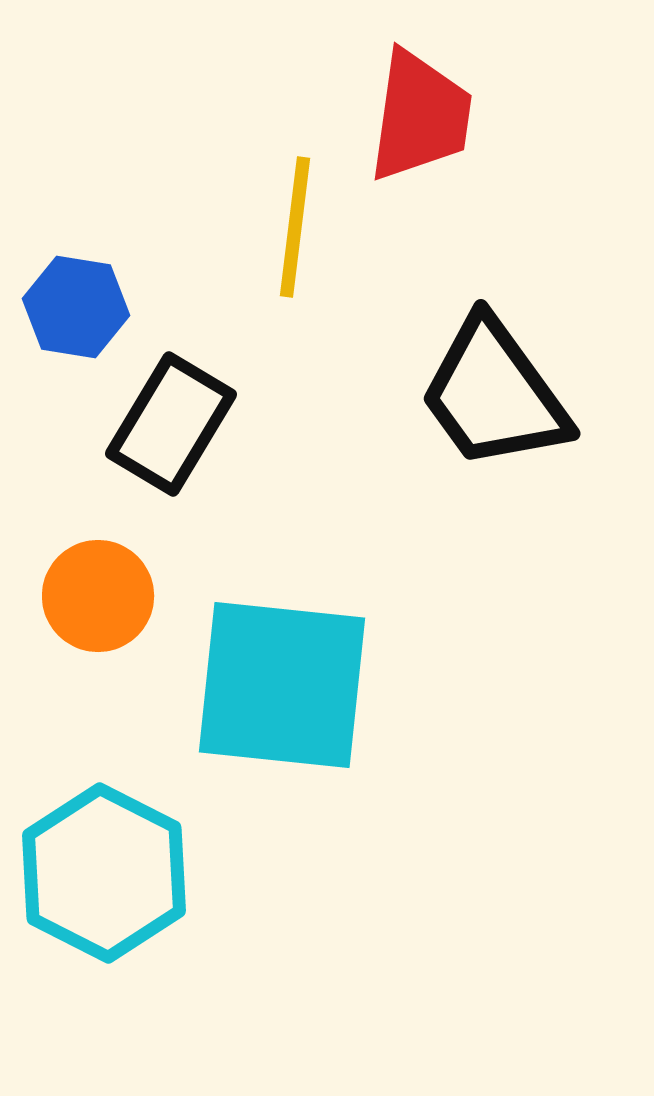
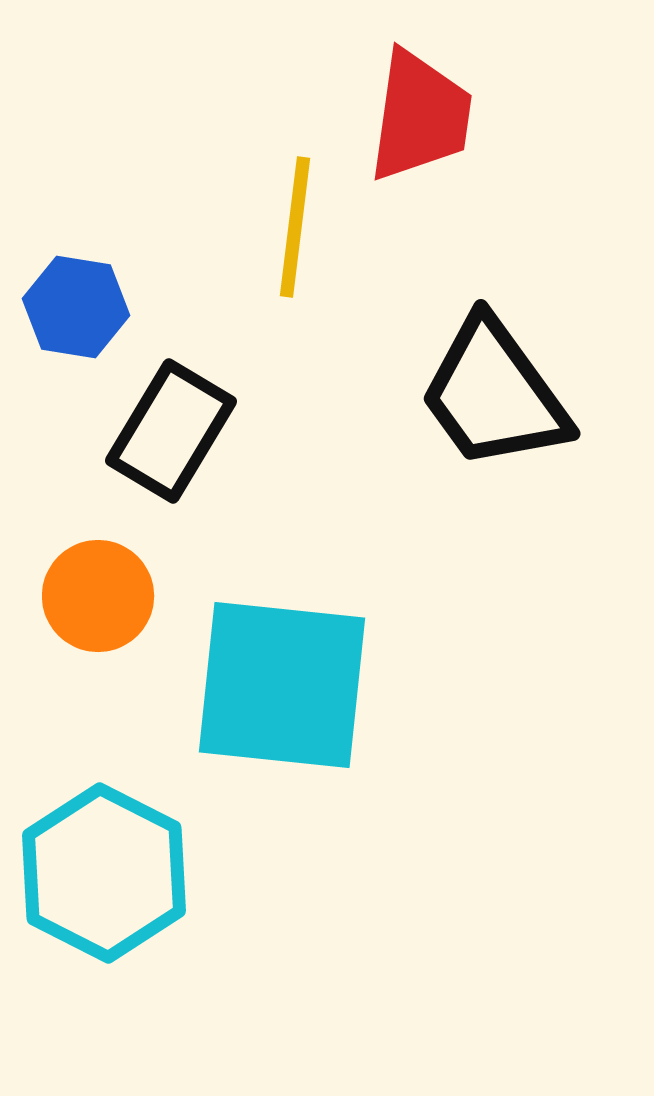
black rectangle: moved 7 px down
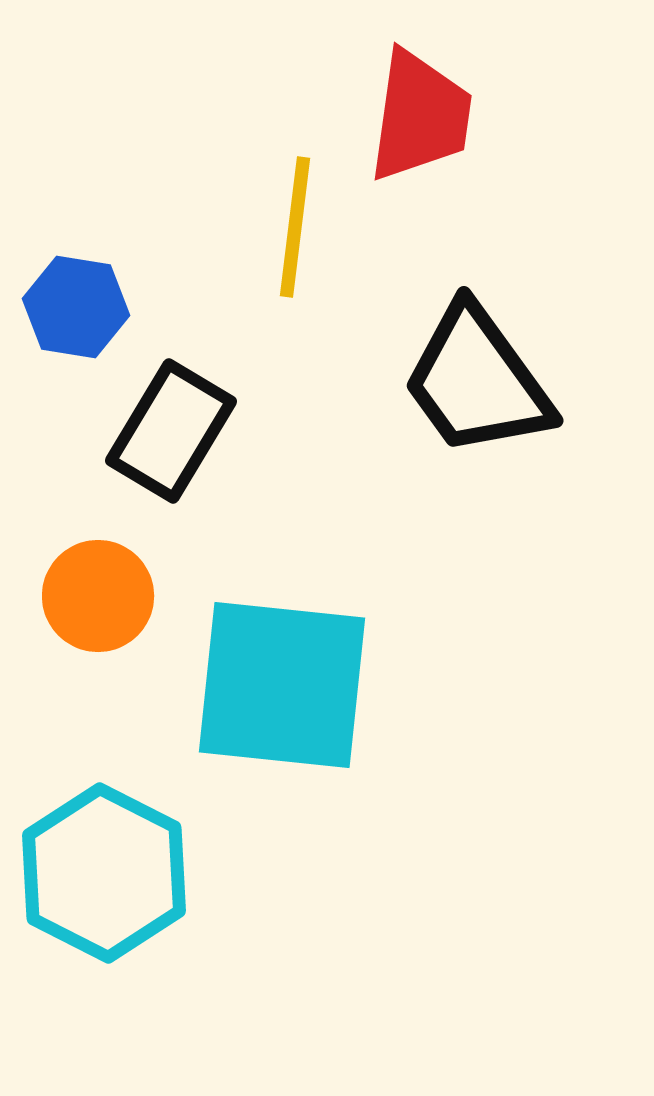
black trapezoid: moved 17 px left, 13 px up
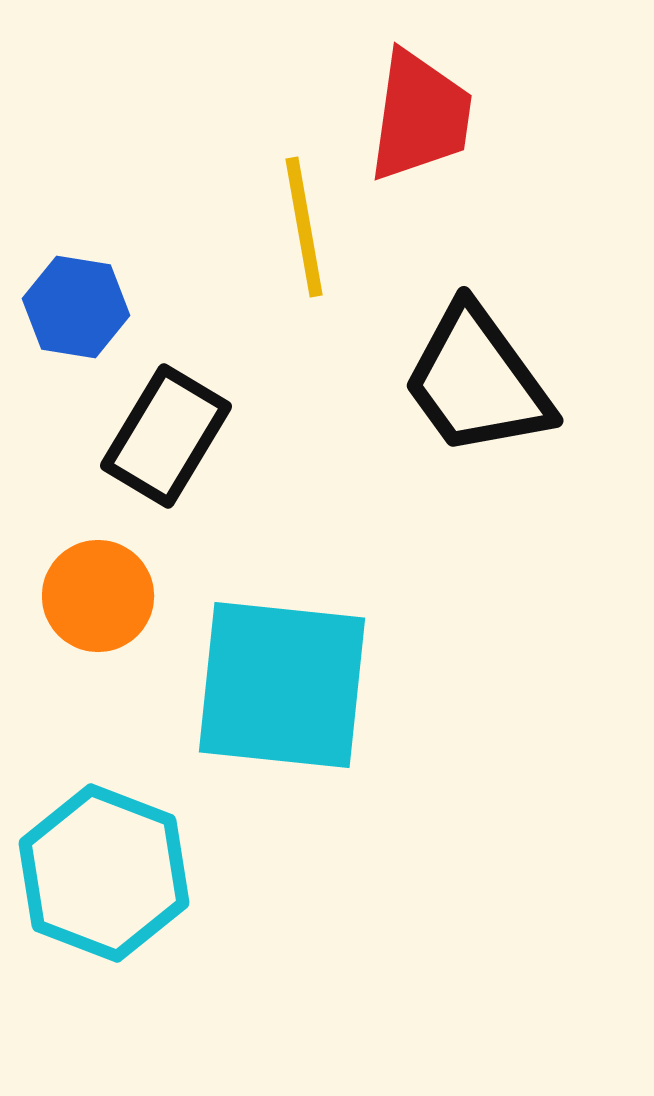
yellow line: moved 9 px right; rotated 17 degrees counterclockwise
black rectangle: moved 5 px left, 5 px down
cyan hexagon: rotated 6 degrees counterclockwise
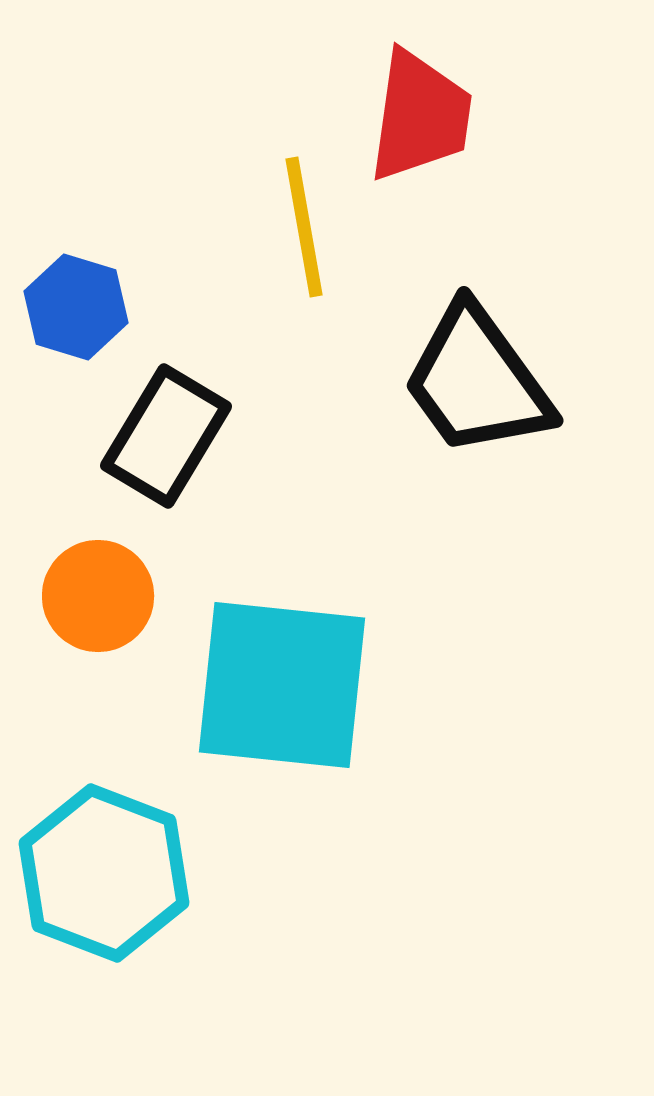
blue hexagon: rotated 8 degrees clockwise
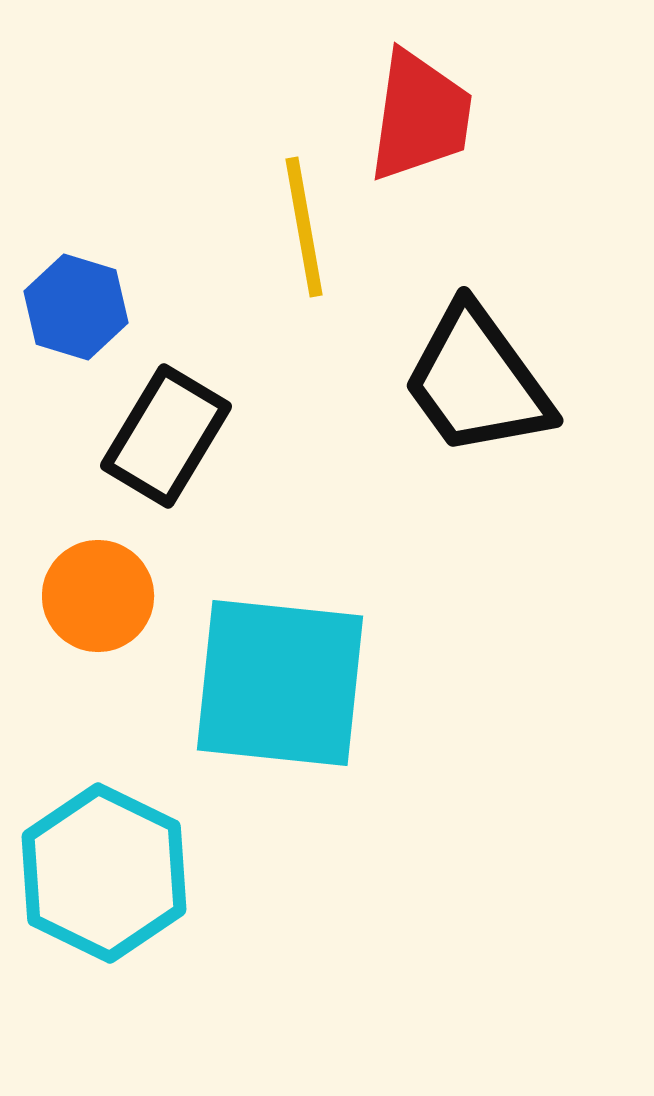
cyan square: moved 2 px left, 2 px up
cyan hexagon: rotated 5 degrees clockwise
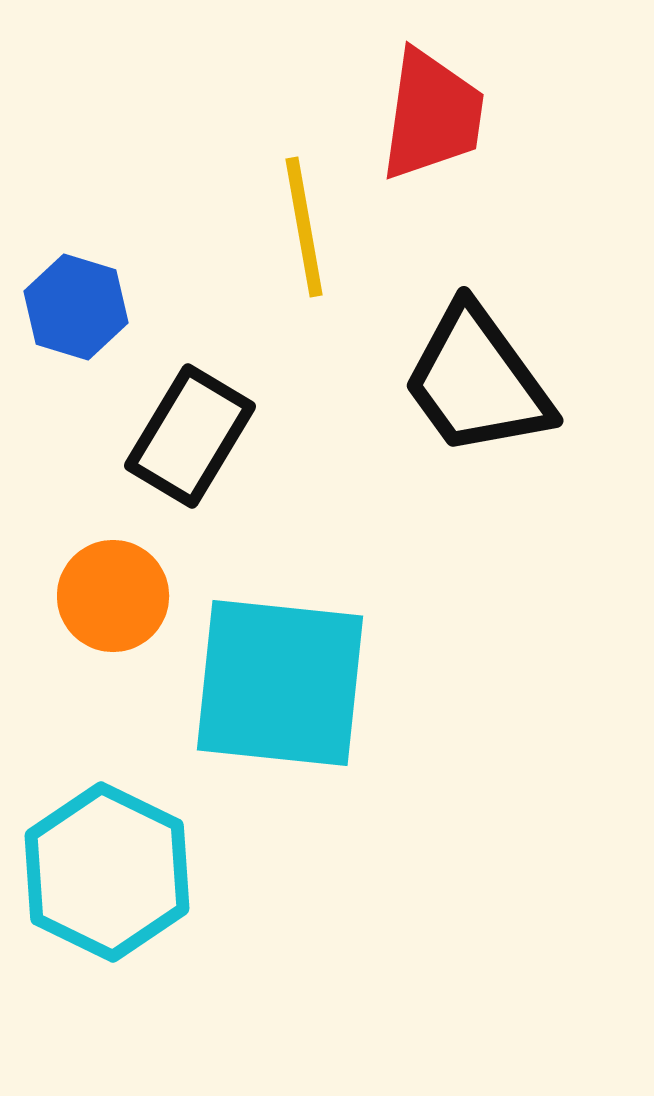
red trapezoid: moved 12 px right, 1 px up
black rectangle: moved 24 px right
orange circle: moved 15 px right
cyan hexagon: moved 3 px right, 1 px up
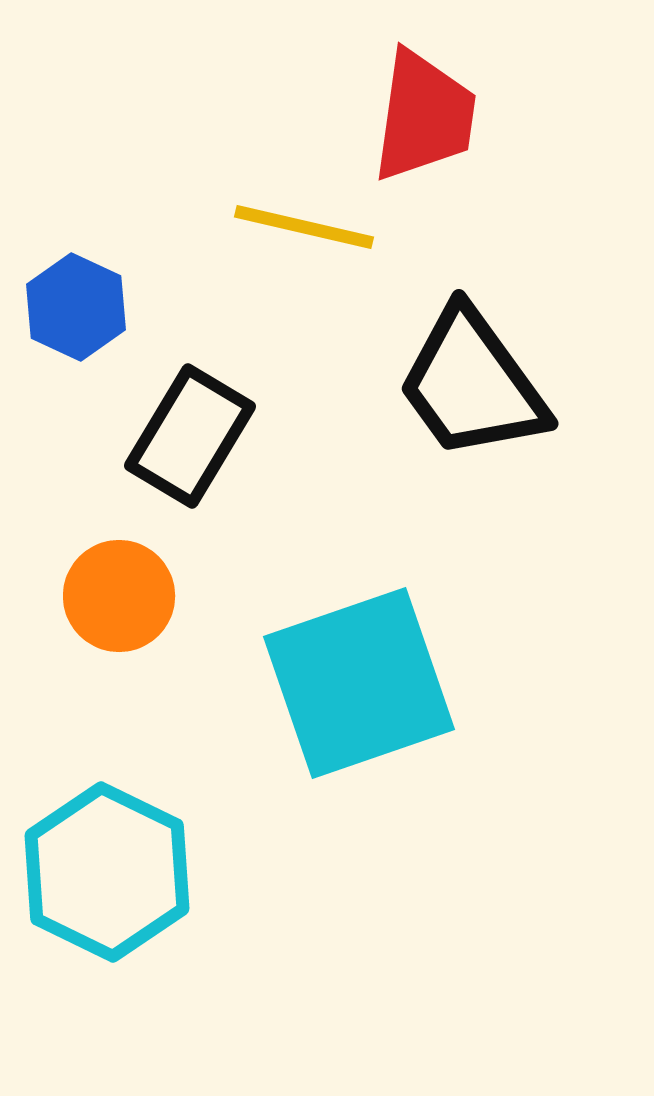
red trapezoid: moved 8 px left, 1 px down
yellow line: rotated 67 degrees counterclockwise
blue hexagon: rotated 8 degrees clockwise
black trapezoid: moved 5 px left, 3 px down
orange circle: moved 6 px right
cyan square: moved 79 px right; rotated 25 degrees counterclockwise
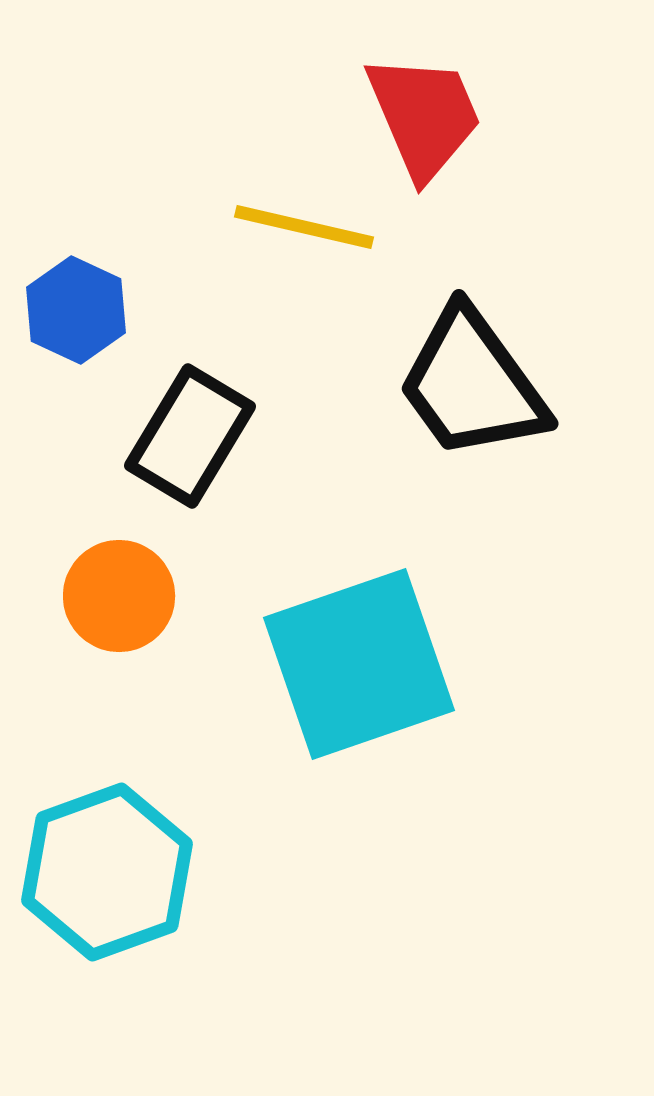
red trapezoid: rotated 31 degrees counterclockwise
blue hexagon: moved 3 px down
cyan square: moved 19 px up
cyan hexagon: rotated 14 degrees clockwise
